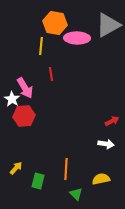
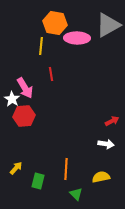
yellow semicircle: moved 2 px up
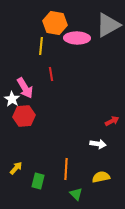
white arrow: moved 8 px left
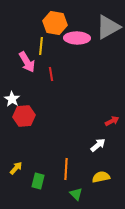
gray triangle: moved 2 px down
pink arrow: moved 2 px right, 26 px up
white arrow: moved 1 px down; rotated 49 degrees counterclockwise
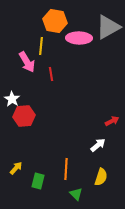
orange hexagon: moved 2 px up
pink ellipse: moved 2 px right
yellow semicircle: rotated 120 degrees clockwise
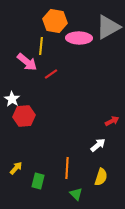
pink arrow: rotated 20 degrees counterclockwise
red line: rotated 64 degrees clockwise
orange line: moved 1 px right, 1 px up
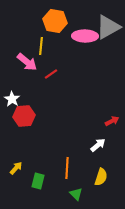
pink ellipse: moved 6 px right, 2 px up
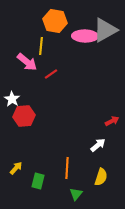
gray triangle: moved 3 px left, 3 px down
green triangle: rotated 24 degrees clockwise
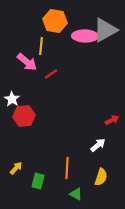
red arrow: moved 1 px up
green triangle: rotated 40 degrees counterclockwise
